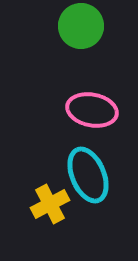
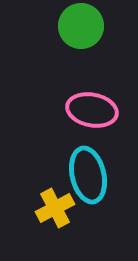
cyan ellipse: rotated 10 degrees clockwise
yellow cross: moved 5 px right, 4 px down
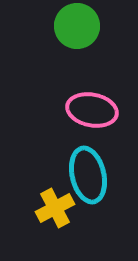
green circle: moved 4 px left
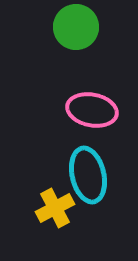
green circle: moved 1 px left, 1 px down
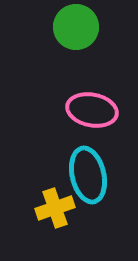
yellow cross: rotated 9 degrees clockwise
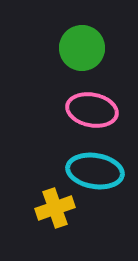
green circle: moved 6 px right, 21 px down
cyan ellipse: moved 7 px right, 4 px up; rotated 68 degrees counterclockwise
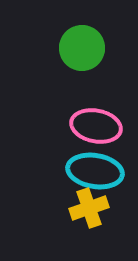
pink ellipse: moved 4 px right, 16 px down
yellow cross: moved 34 px right
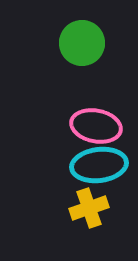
green circle: moved 5 px up
cyan ellipse: moved 4 px right, 6 px up; rotated 16 degrees counterclockwise
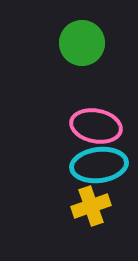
yellow cross: moved 2 px right, 2 px up
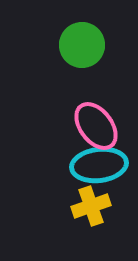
green circle: moved 2 px down
pink ellipse: rotated 42 degrees clockwise
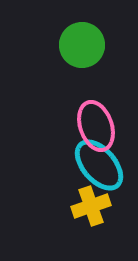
pink ellipse: rotated 18 degrees clockwise
cyan ellipse: rotated 56 degrees clockwise
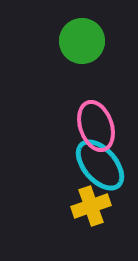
green circle: moved 4 px up
cyan ellipse: moved 1 px right
